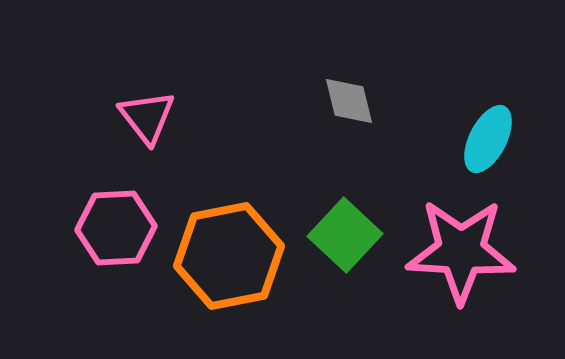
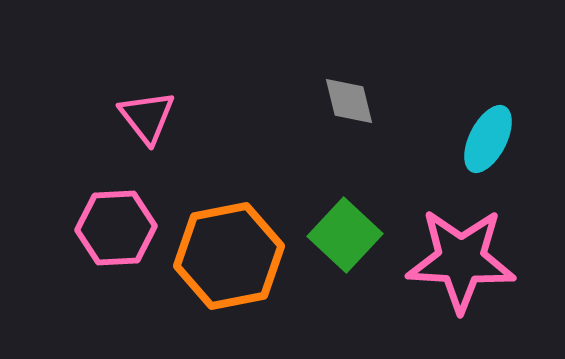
pink star: moved 9 px down
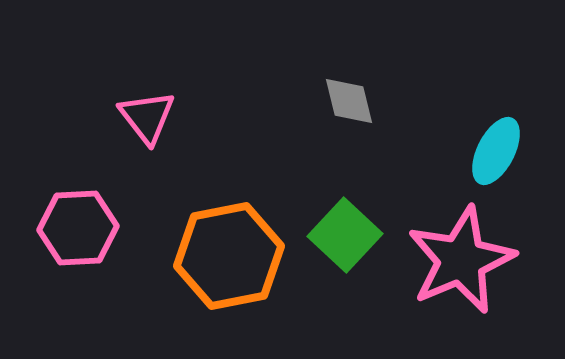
cyan ellipse: moved 8 px right, 12 px down
pink hexagon: moved 38 px left
pink star: rotated 26 degrees counterclockwise
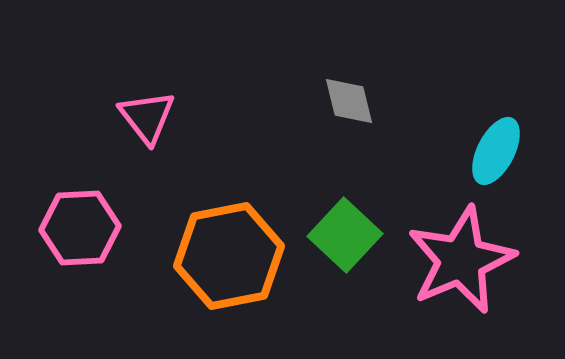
pink hexagon: moved 2 px right
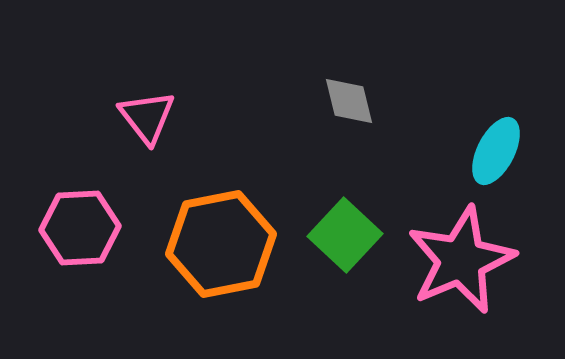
orange hexagon: moved 8 px left, 12 px up
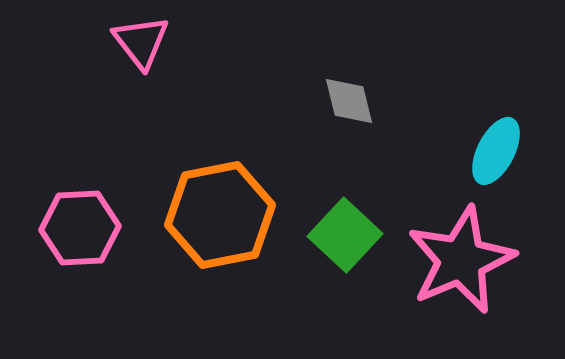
pink triangle: moved 6 px left, 75 px up
orange hexagon: moved 1 px left, 29 px up
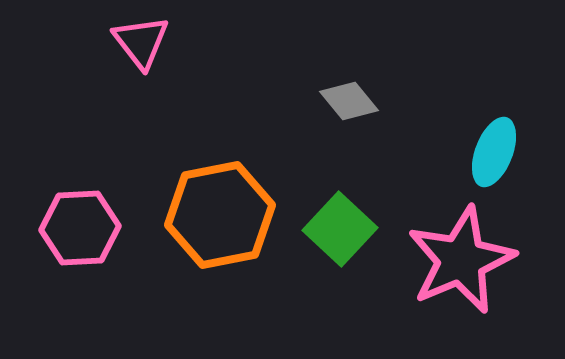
gray diamond: rotated 26 degrees counterclockwise
cyan ellipse: moved 2 px left, 1 px down; rotated 6 degrees counterclockwise
green square: moved 5 px left, 6 px up
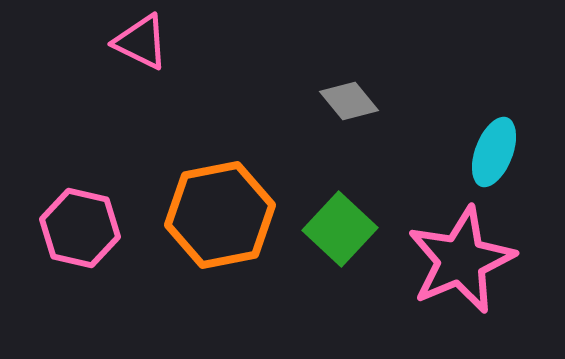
pink triangle: rotated 26 degrees counterclockwise
pink hexagon: rotated 16 degrees clockwise
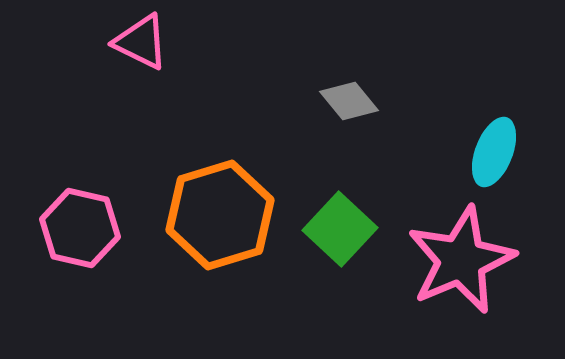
orange hexagon: rotated 6 degrees counterclockwise
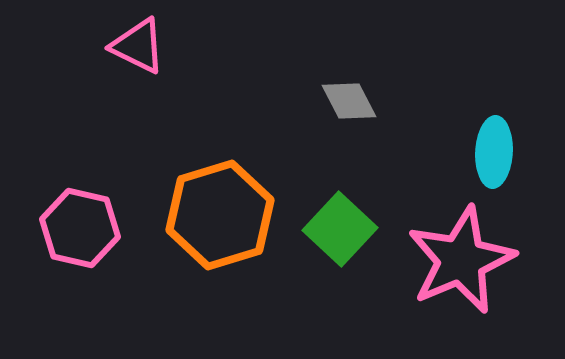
pink triangle: moved 3 px left, 4 px down
gray diamond: rotated 12 degrees clockwise
cyan ellipse: rotated 18 degrees counterclockwise
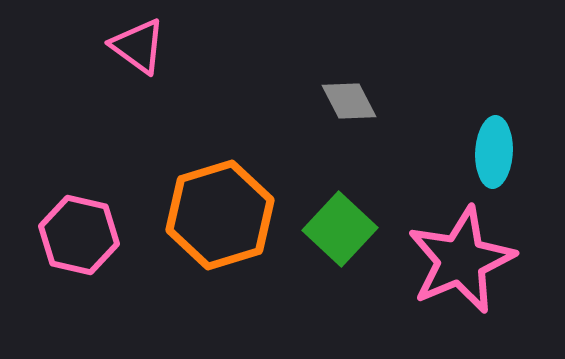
pink triangle: rotated 10 degrees clockwise
pink hexagon: moved 1 px left, 7 px down
